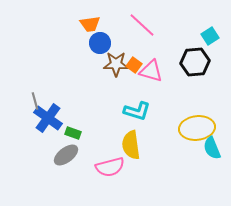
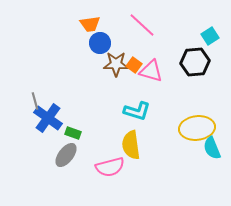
gray ellipse: rotated 15 degrees counterclockwise
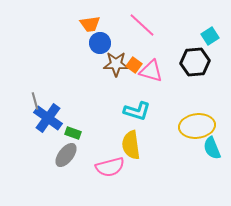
yellow ellipse: moved 2 px up
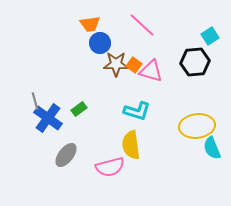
green rectangle: moved 6 px right, 24 px up; rotated 56 degrees counterclockwise
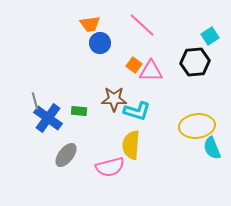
brown star: moved 2 px left, 35 px down
pink triangle: rotated 15 degrees counterclockwise
green rectangle: moved 2 px down; rotated 42 degrees clockwise
yellow semicircle: rotated 12 degrees clockwise
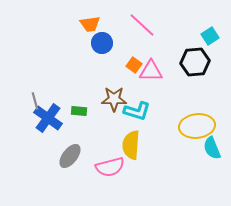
blue circle: moved 2 px right
gray ellipse: moved 4 px right, 1 px down
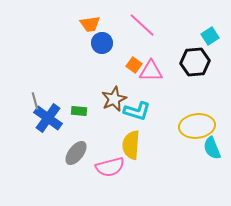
brown star: rotated 25 degrees counterclockwise
gray ellipse: moved 6 px right, 3 px up
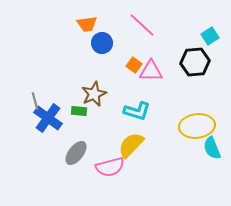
orange trapezoid: moved 3 px left
brown star: moved 20 px left, 5 px up
yellow semicircle: rotated 40 degrees clockwise
